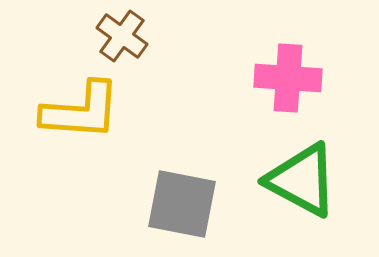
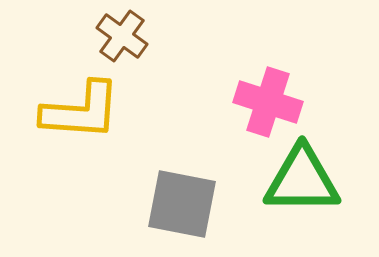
pink cross: moved 20 px left, 24 px down; rotated 14 degrees clockwise
green triangle: rotated 28 degrees counterclockwise
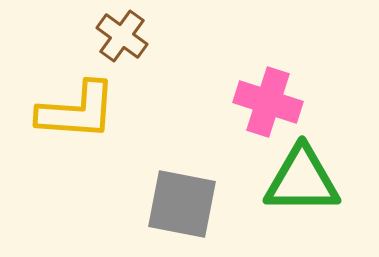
yellow L-shape: moved 4 px left
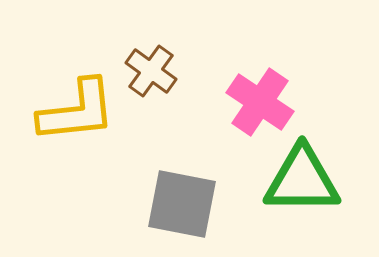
brown cross: moved 29 px right, 35 px down
pink cross: moved 8 px left; rotated 16 degrees clockwise
yellow L-shape: rotated 10 degrees counterclockwise
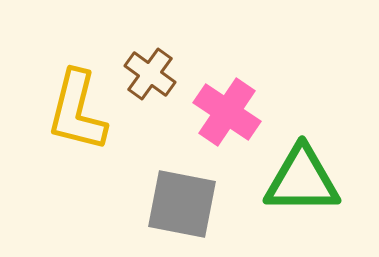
brown cross: moved 1 px left, 3 px down
pink cross: moved 33 px left, 10 px down
yellow L-shape: rotated 110 degrees clockwise
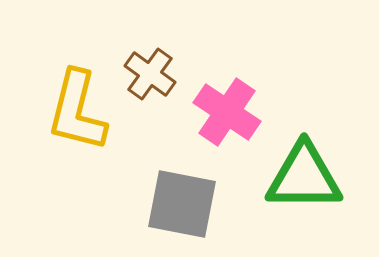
green triangle: moved 2 px right, 3 px up
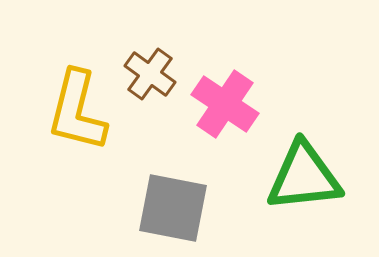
pink cross: moved 2 px left, 8 px up
green triangle: rotated 6 degrees counterclockwise
gray square: moved 9 px left, 4 px down
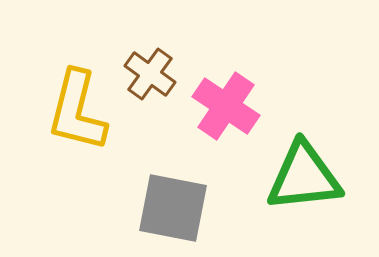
pink cross: moved 1 px right, 2 px down
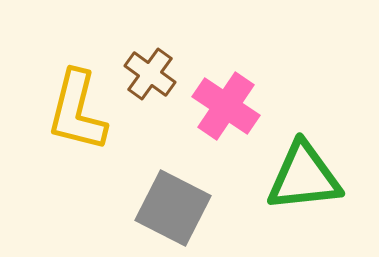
gray square: rotated 16 degrees clockwise
